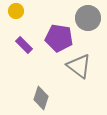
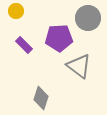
purple pentagon: rotated 12 degrees counterclockwise
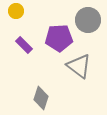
gray circle: moved 2 px down
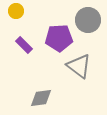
gray diamond: rotated 65 degrees clockwise
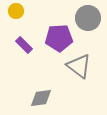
gray circle: moved 2 px up
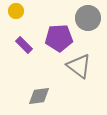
gray diamond: moved 2 px left, 2 px up
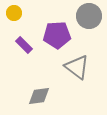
yellow circle: moved 2 px left, 2 px down
gray circle: moved 1 px right, 2 px up
purple pentagon: moved 2 px left, 3 px up
gray triangle: moved 2 px left, 1 px down
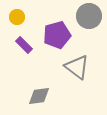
yellow circle: moved 3 px right, 4 px down
purple pentagon: rotated 12 degrees counterclockwise
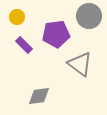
purple pentagon: moved 1 px left, 1 px up; rotated 8 degrees clockwise
gray triangle: moved 3 px right, 3 px up
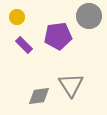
purple pentagon: moved 2 px right, 2 px down
gray triangle: moved 9 px left, 21 px down; rotated 20 degrees clockwise
